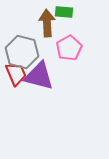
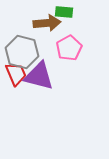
brown arrow: rotated 88 degrees clockwise
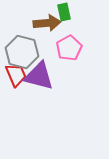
green rectangle: rotated 72 degrees clockwise
red trapezoid: moved 1 px down
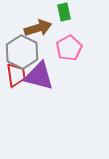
brown arrow: moved 9 px left, 5 px down; rotated 12 degrees counterclockwise
gray hexagon: rotated 12 degrees clockwise
red trapezoid: rotated 15 degrees clockwise
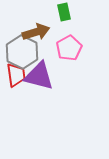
brown arrow: moved 2 px left, 4 px down
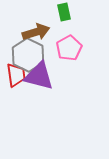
gray hexagon: moved 6 px right, 3 px down
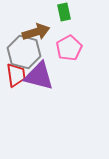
gray hexagon: moved 4 px left, 3 px up; rotated 12 degrees counterclockwise
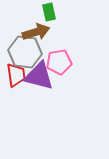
green rectangle: moved 15 px left
pink pentagon: moved 10 px left, 14 px down; rotated 20 degrees clockwise
gray hexagon: moved 1 px right; rotated 8 degrees counterclockwise
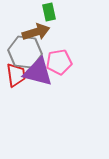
purple triangle: moved 1 px left, 4 px up
